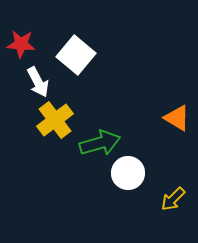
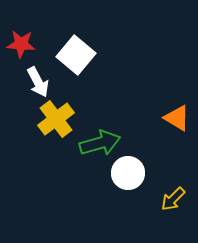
yellow cross: moved 1 px right, 1 px up
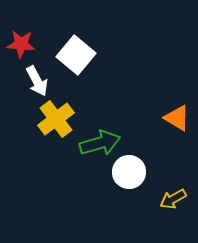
white arrow: moved 1 px left, 1 px up
white circle: moved 1 px right, 1 px up
yellow arrow: rotated 16 degrees clockwise
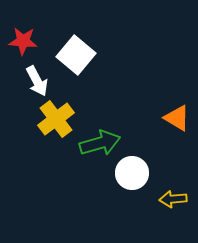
red star: moved 2 px right, 3 px up
white circle: moved 3 px right, 1 px down
yellow arrow: rotated 24 degrees clockwise
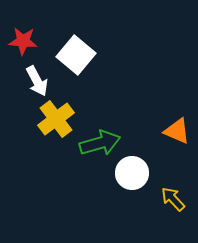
orange triangle: moved 13 px down; rotated 8 degrees counterclockwise
yellow arrow: rotated 52 degrees clockwise
